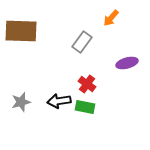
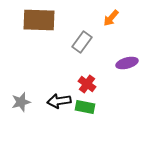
brown rectangle: moved 18 px right, 11 px up
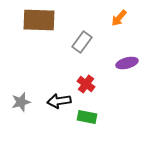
orange arrow: moved 8 px right
red cross: moved 1 px left
green rectangle: moved 2 px right, 10 px down
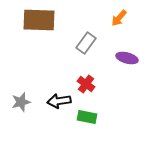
gray rectangle: moved 4 px right, 1 px down
purple ellipse: moved 5 px up; rotated 30 degrees clockwise
